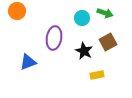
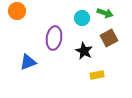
brown square: moved 1 px right, 4 px up
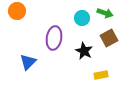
blue triangle: rotated 24 degrees counterclockwise
yellow rectangle: moved 4 px right
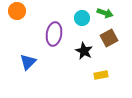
purple ellipse: moved 4 px up
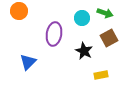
orange circle: moved 2 px right
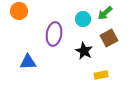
green arrow: rotated 119 degrees clockwise
cyan circle: moved 1 px right, 1 px down
blue triangle: rotated 42 degrees clockwise
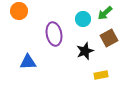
purple ellipse: rotated 20 degrees counterclockwise
black star: moved 1 px right; rotated 24 degrees clockwise
